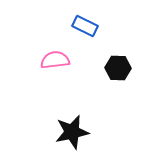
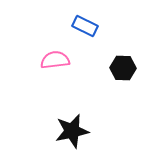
black hexagon: moved 5 px right
black star: moved 1 px up
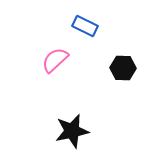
pink semicircle: rotated 36 degrees counterclockwise
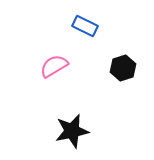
pink semicircle: moved 1 px left, 6 px down; rotated 12 degrees clockwise
black hexagon: rotated 20 degrees counterclockwise
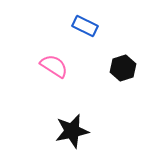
pink semicircle: rotated 64 degrees clockwise
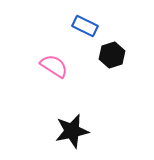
black hexagon: moved 11 px left, 13 px up
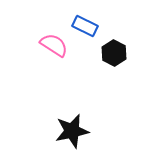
black hexagon: moved 2 px right, 2 px up; rotated 15 degrees counterclockwise
pink semicircle: moved 21 px up
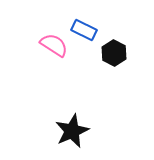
blue rectangle: moved 1 px left, 4 px down
black star: rotated 12 degrees counterclockwise
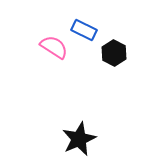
pink semicircle: moved 2 px down
black star: moved 7 px right, 8 px down
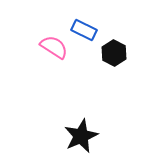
black star: moved 2 px right, 3 px up
